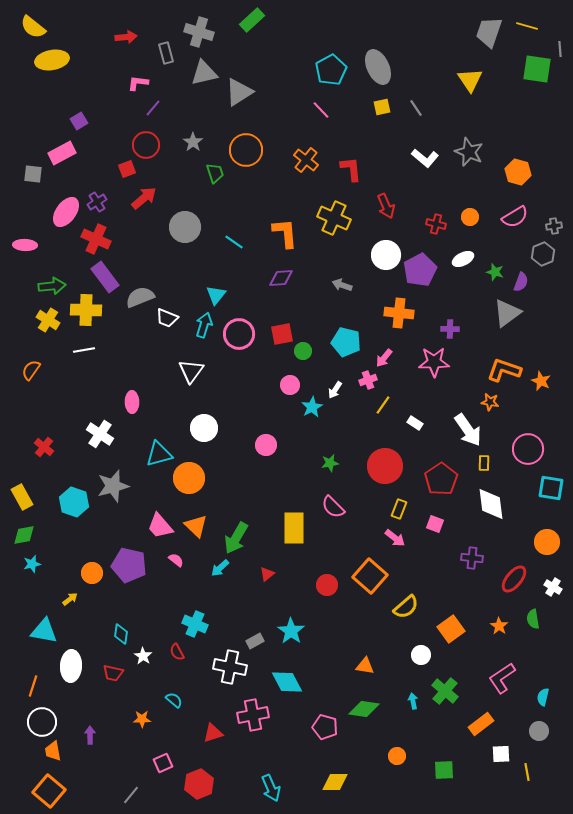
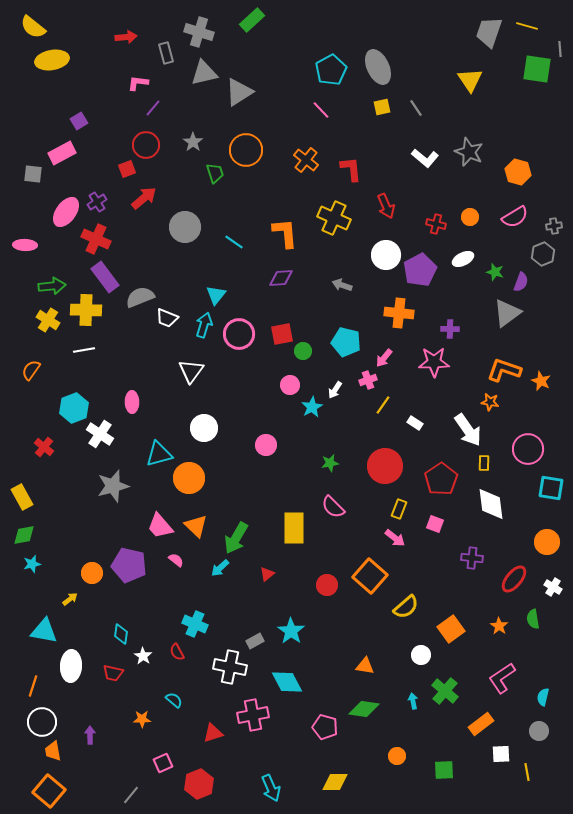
cyan hexagon at (74, 502): moved 94 px up; rotated 20 degrees clockwise
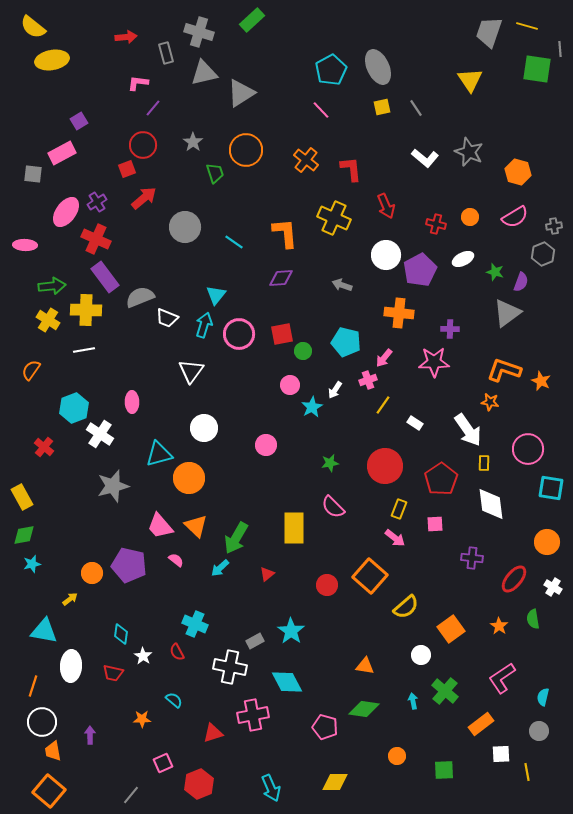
gray triangle at (239, 92): moved 2 px right, 1 px down
red circle at (146, 145): moved 3 px left
pink square at (435, 524): rotated 24 degrees counterclockwise
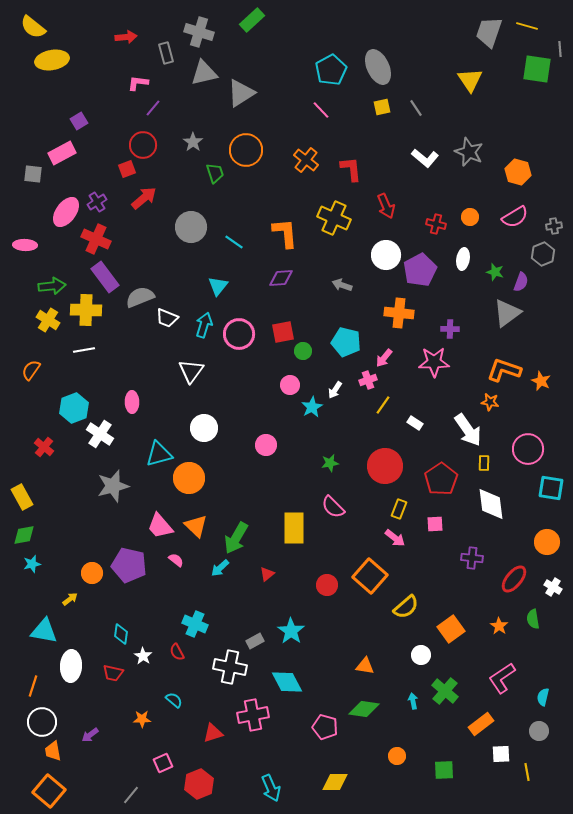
gray circle at (185, 227): moved 6 px right
white ellipse at (463, 259): rotated 55 degrees counterclockwise
cyan triangle at (216, 295): moved 2 px right, 9 px up
red square at (282, 334): moved 1 px right, 2 px up
purple arrow at (90, 735): rotated 126 degrees counterclockwise
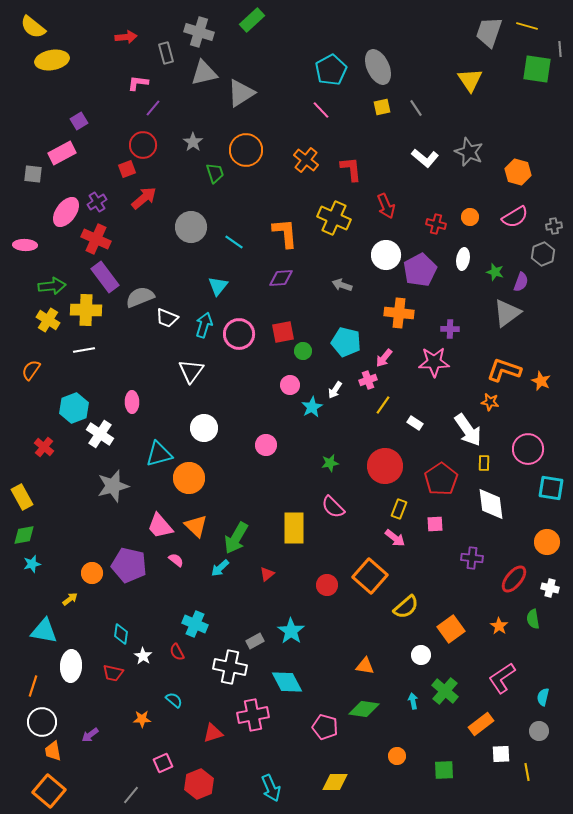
white cross at (553, 587): moved 3 px left, 1 px down; rotated 18 degrees counterclockwise
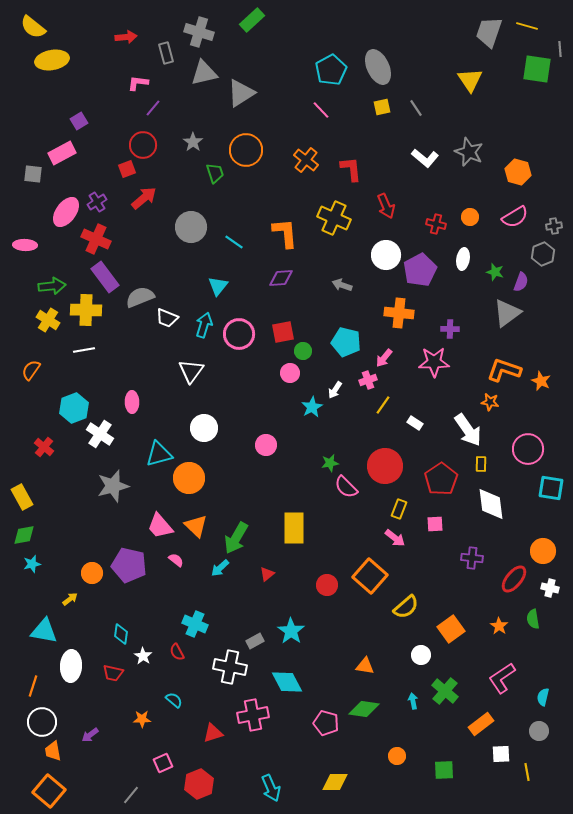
pink circle at (290, 385): moved 12 px up
yellow rectangle at (484, 463): moved 3 px left, 1 px down
pink semicircle at (333, 507): moved 13 px right, 20 px up
orange circle at (547, 542): moved 4 px left, 9 px down
pink pentagon at (325, 727): moved 1 px right, 4 px up
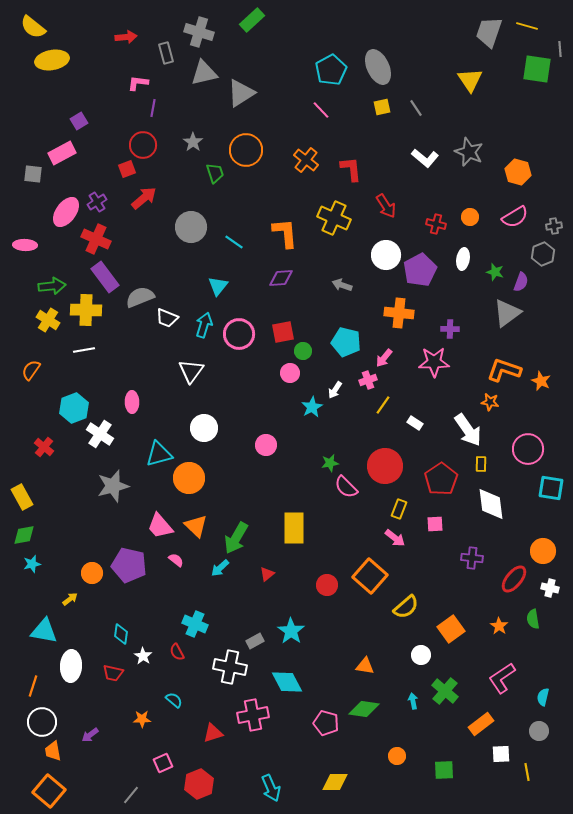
purple line at (153, 108): rotated 30 degrees counterclockwise
red arrow at (386, 206): rotated 10 degrees counterclockwise
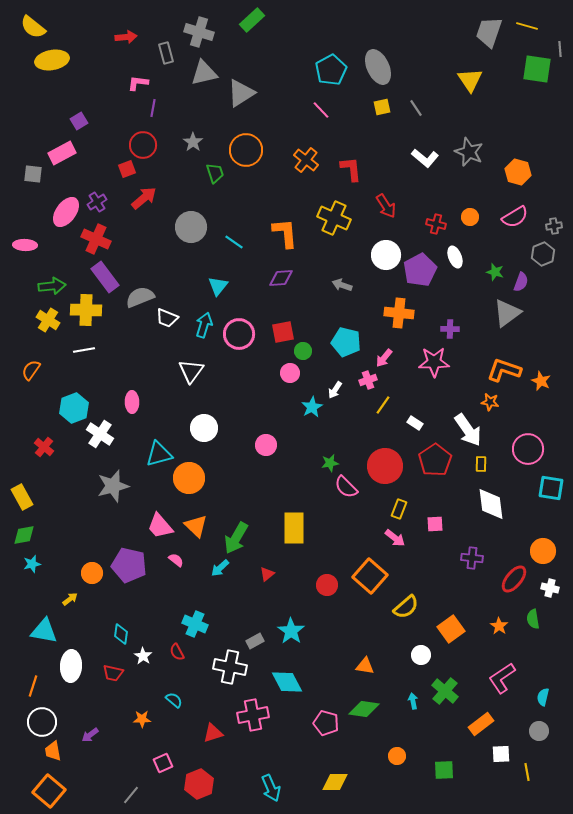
white ellipse at (463, 259): moved 8 px left, 2 px up; rotated 30 degrees counterclockwise
red pentagon at (441, 479): moved 6 px left, 19 px up
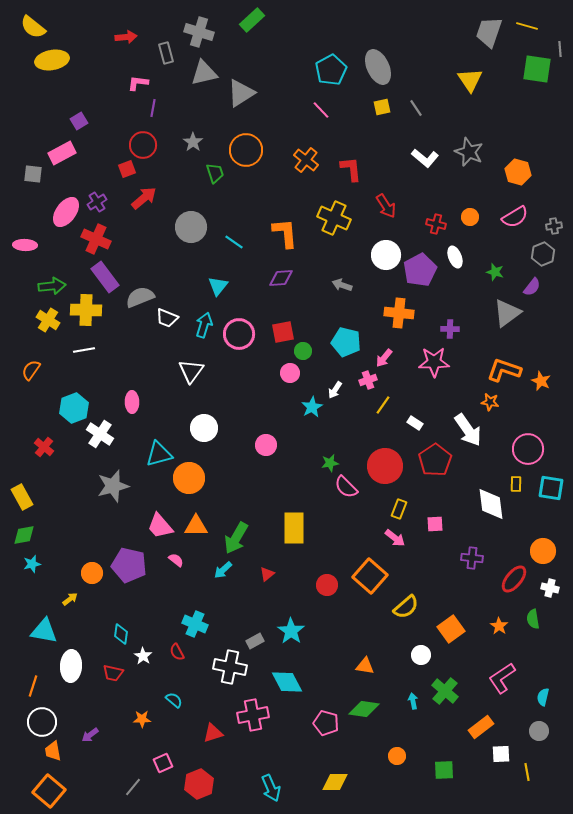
purple semicircle at (521, 282): moved 11 px right, 5 px down; rotated 18 degrees clockwise
yellow rectangle at (481, 464): moved 35 px right, 20 px down
orange triangle at (196, 526): rotated 45 degrees counterclockwise
cyan arrow at (220, 568): moved 3 px right, 2 px down
orange rectangle at (481, 724): moved 3 px down
gray line at (131, 795): moved 2 px right, 8 px up
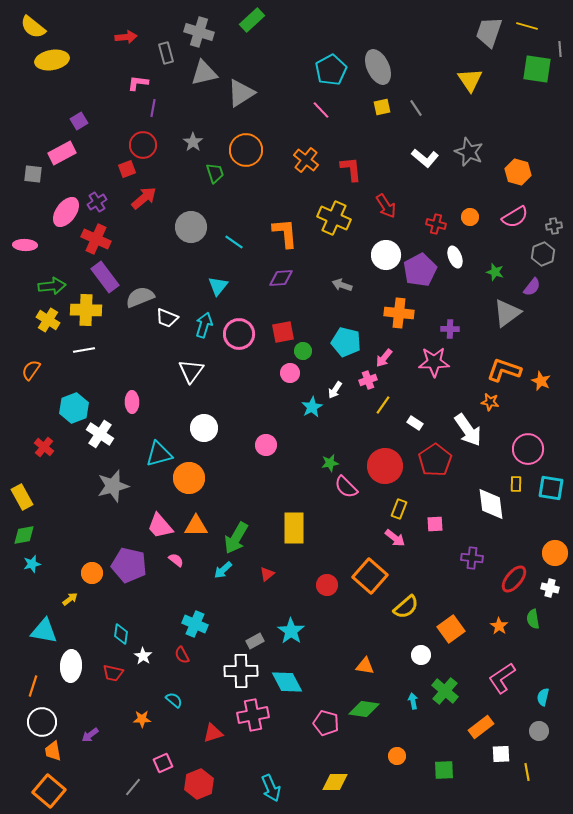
orange circle at (543, 551): moved 12 px right, 2 px down
red semicircle at (177, 652): moved 5 px right, 3 px down
white cross at (230, 667): moved 11 px right, 4 px down; rotated 12 degrees counterclockwise
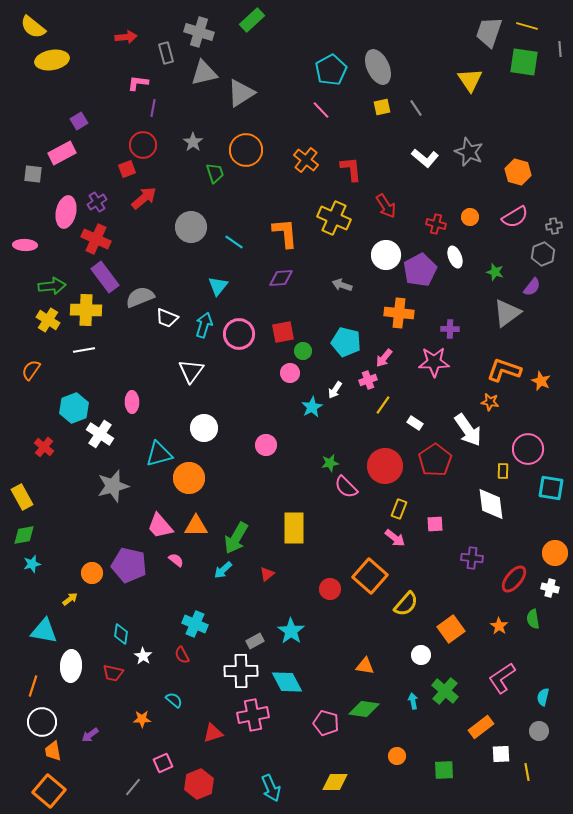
green square at (537, 69): moved 13 px left, 7 px up
pink ellipse at (66, 212): rotated 24 degrees counterclockwise
yellow rectangle at (516, 484): moved 13 px left, 13 px up
red circle at (327, 585): moved 3 px right, 4 px down
yellow semicircle at (406, 607): moved 3 px up; rotated 8 degrees counterclockwise
